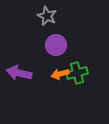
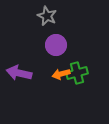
orange arrow: moved 1 px right
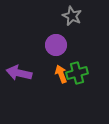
gray star: moved 25 px right
orange arrow: rotated 84 degrees clockwise
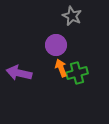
orange arrow: moved 6 px up
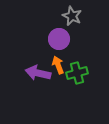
purple circle: moved 3 px right, 6 px up
orange arrow: moved 3 px left, 3 px up
purple arrow: moved 19 px right
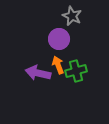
green cross: moved 1 px left, 2 px up
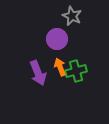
purple circle: moved 2 px left
orange arrow: moved 2 px right, 2 px down
purple arrow: rotated 125 degrees counterclockwise
